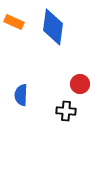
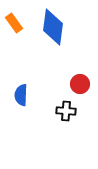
orange rectangle: moved 1 px down; rotated 30 degrees clockwise
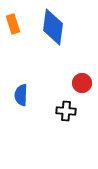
orange rectangle: moved 1 px left, 1 px down; rotated 18 degrees clockwise
red circle: moved 2 px right, 1 px up
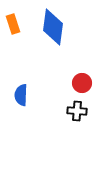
black cross: moved 11 px right
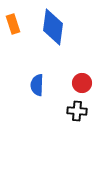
blue semicircle: moved 16 px right, 10 px up
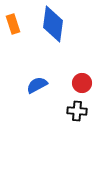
blue diamond: moved 3 px up
blue semicircle: rotated 60 degrees clockwise
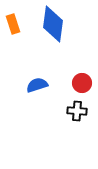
blue semicircle: rotated 10 degrees clockwise
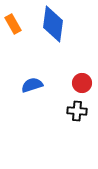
orange rectangle: rotated 12 degrees counterclockwise
blue semicircle: moved 5 px left
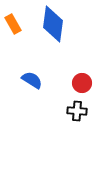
blue semicircle: moved 5 px up; rotated 50 degrees clockwise
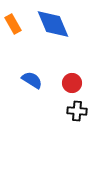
blue diamond: rotated 30 degrees counterclockwise
red circle: moved 10 px left
